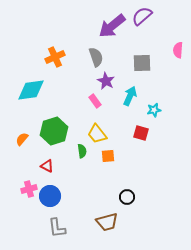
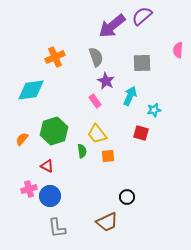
brown trapezoid: rotated 10 degrees counterclockwise
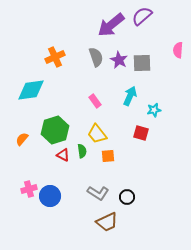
purple arrow: moved 1 px left, 1 px up
purple star: moved 13 px right, 21 px up
green hexagon: moved 1 px right, 1 px up
red triangle: moved 16 px right, 11 px up
gray L-shape: moved 41 px right, 35 px up; rotated 50 degrees counterclockwise
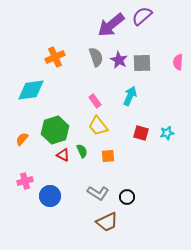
pink semicircle: moved 12 px down
cyan star: moved 13 px right, 23 px down
yellow trapezoid: moved 1 px right, 8 px up
green semicircle: rotated 16 degrees counterclockwise
pink cross: moved 4 px left, 8 px up
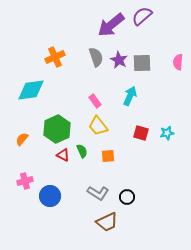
green hexagon: moved 2 px right, 1 px up; rotated 8 degrees counterclockwise
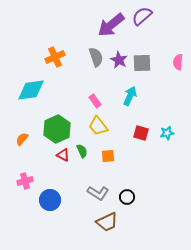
blue circle: moved 4 px down
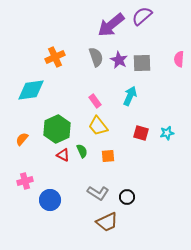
pink semicircle: moved 1 px right, 3 px up
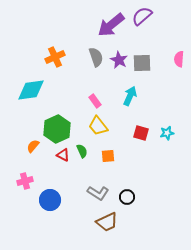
orange semicircle: moved 11 px right, 7 px down
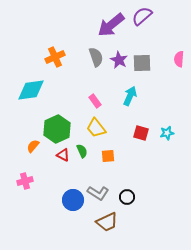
yellow trapezoid: moved 2 px left, 2 px down
blue circle: moved 23 px right
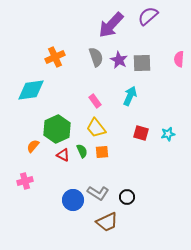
purple semicircle: moved 6 px right
purple arrow: rotated 8 degrees counterclockwise
cyan star: moved 1 px right, 1 px down
orange square: moved 6 px left, 4 px up
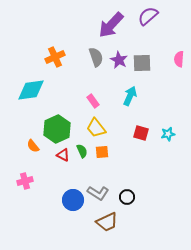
pink rectangle: moved 2 px left
orange semicircle: rotated 80 degrees counterclockwise
